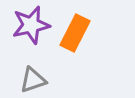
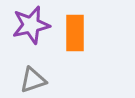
orange rectangle: rotated 27 degrees counterclockwise
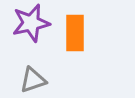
purple star: moved 2 px up
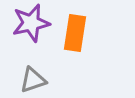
orange rectangle: rotated 9 degrees clockwise
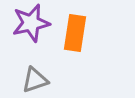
gray triangle: moved 2 px right
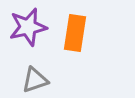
purple star: moved 3 px left, 4 px down
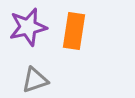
orange rectangle: moved 1 px left, 2 px up
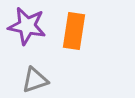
purple star: moved 1 px left, 1 px up; rotated 24 degrees clockwise
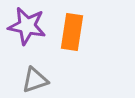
orange rectangle: moved 2 px left, 1 px down
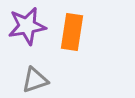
purple star: rotated 21 degrees counterclockwise
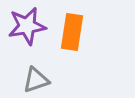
gray triangle: moved 1 px right
